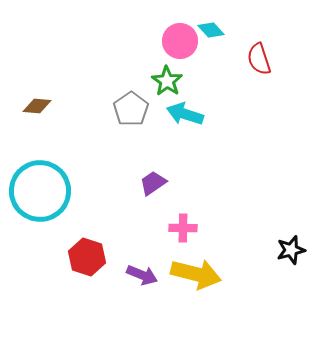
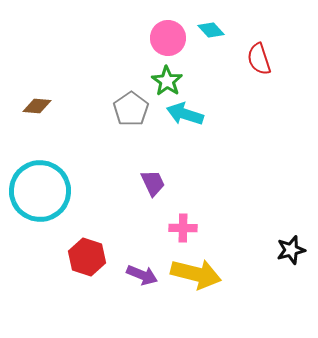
pink circle: moved 12 px left, 3 px up
purple trapezoid: rotated 100 degrees clockwise
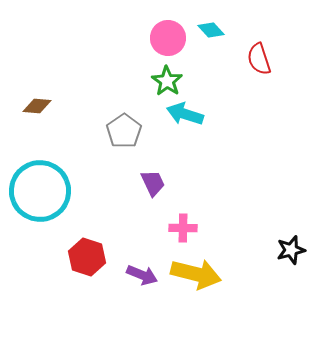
gray pentagon: moved 7 px left, 22 px down
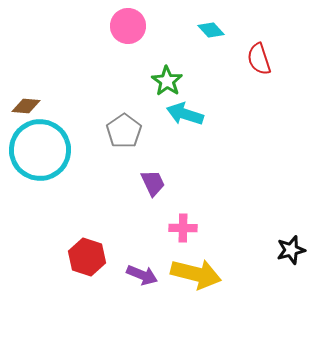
pink circle: moved 40 px left, 12 px up
brown diamond: moved 11 px left
cyan circle: moved 41 px up
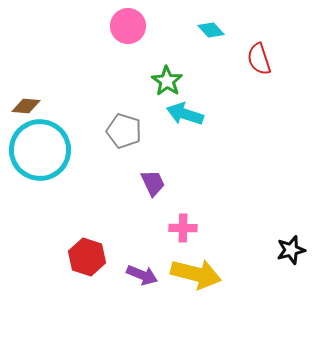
gray pentagon: rotated 20 degrees counterclockwise
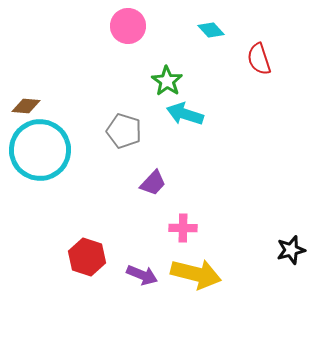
purple trapezoid: rotated 68 degrees clockwise
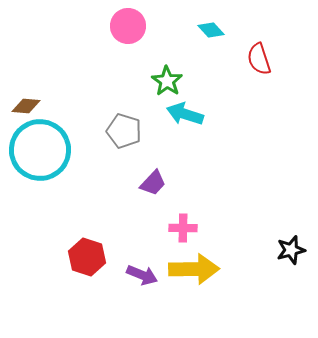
yellow arrow: moved 2 px left, 5 px up; rotated 15 degrees counterclockwise
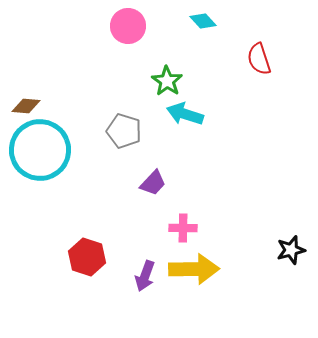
cyan diamond: moved 8 px left, 9 px up
purple arrow: moved 3 px right, 1 px down; rotated 88 degrees clockwise
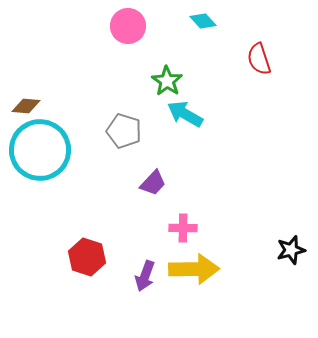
cyan arrow: rotated 12 degrees clockwise
